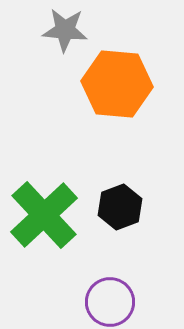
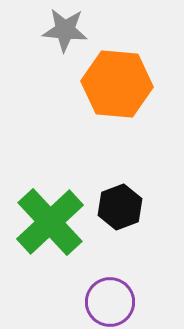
green cross: moved 6 px right, 7 px down
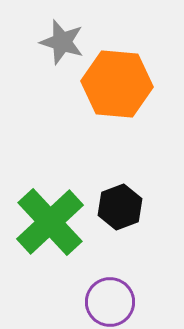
gray star: moved 3 px left, 12 px down; rotated 12 degrees clockwise
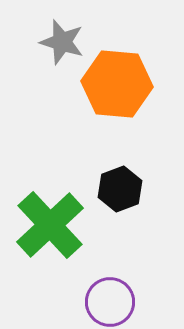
black hexagon: moved 18 px up
green cross: moved 3 px down
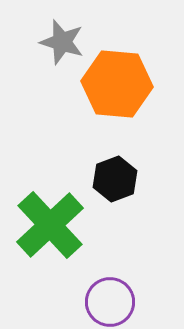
black hexagon: moved 5 px left, 10 px up
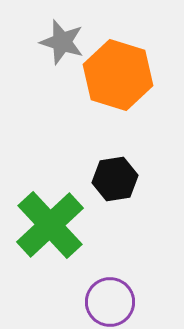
orange hexagon: moved 1 px right, 9 px up; rotated 12 degrees clockwise
black hexagon: rotated 12 degrees clockwise
